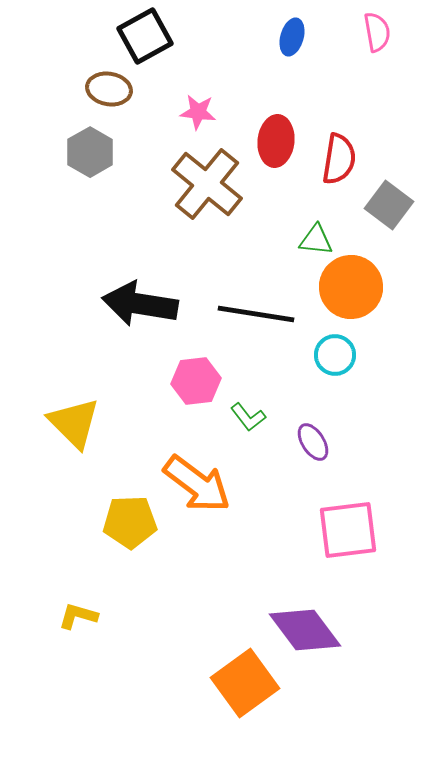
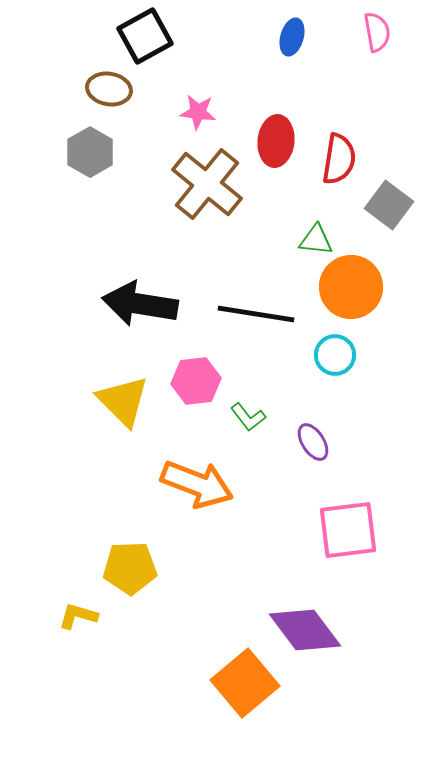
yellow triangle: moved 49 px right, 22 px up
orange arrow: rotated 16 degrees counterclockwise
yellow pentagon: moved 46 px down
orange square: rotated 4 degrees counterclockwise
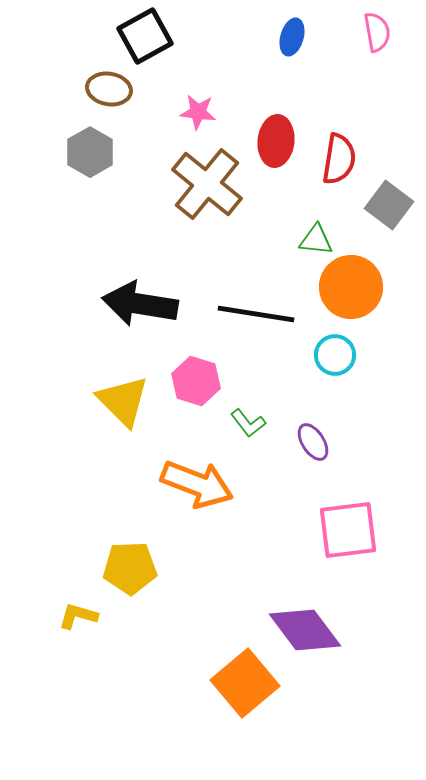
pink hexagon: rotated 24 degrees clockwise
green L-shape: moved 6 px down
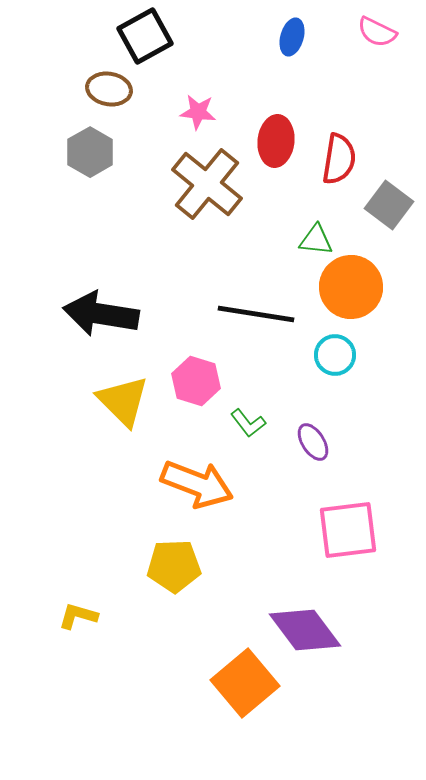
pink semicircle: rotated 126 degrees clockwise
black arrow: moved 39 px left, 10 px down
yellow pentagon: moved 44 px right, 2 px up
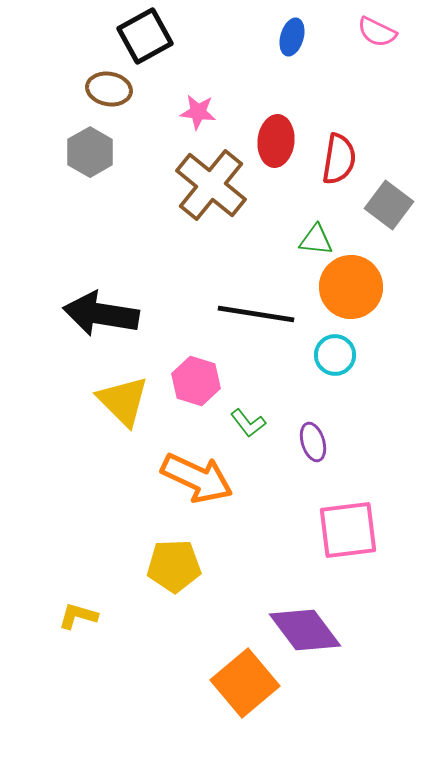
brown cross: moved 4 px right, 1 px down
purple ellipse: rotated 15 degrees clockwise
orange arrow: moved 6 px up; rotated 4 degrees clockwise
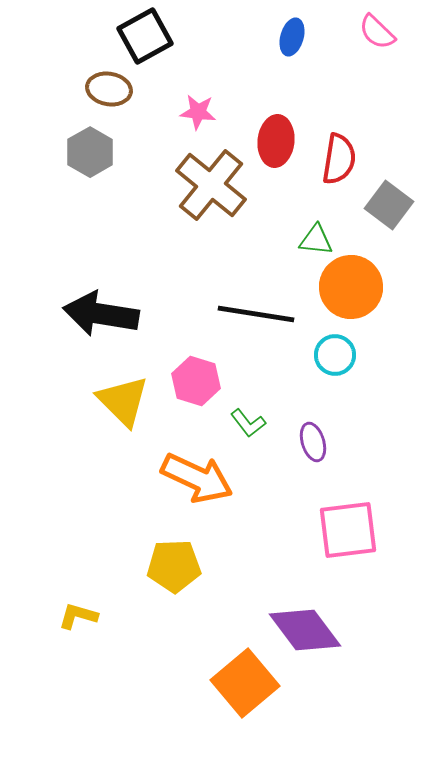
pink semicircle: rotated 18 degrees clockwise
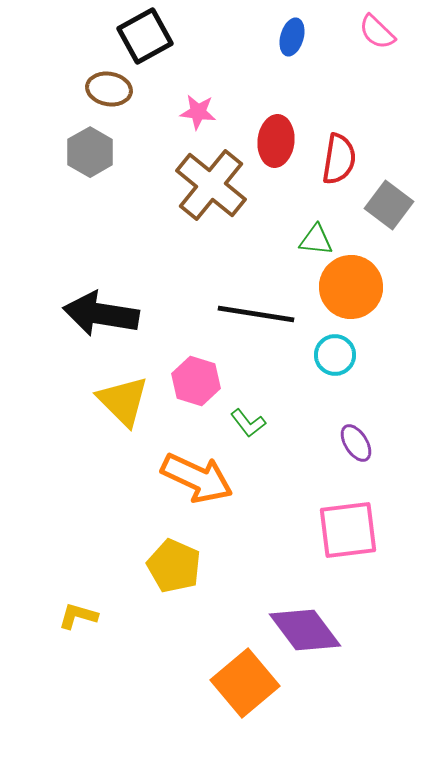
purple ellipse: moved 43 px right, 1 px down; rotated 15 degrees counterclockwise
yellow pentagon: rotated 26 degrees clockwise
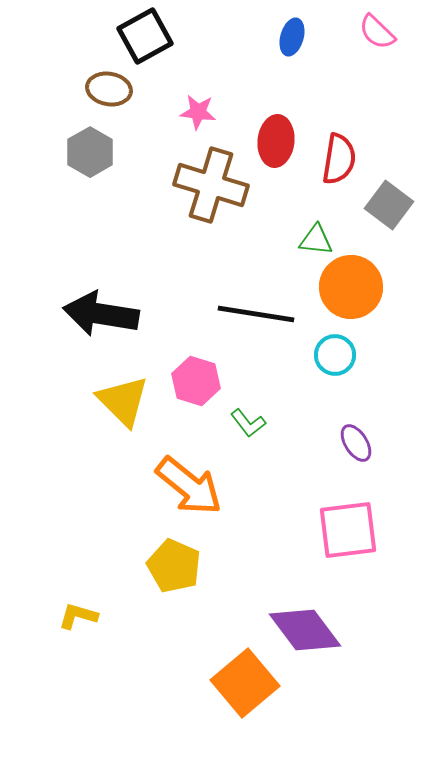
brown cross: rotated 22 degrees counterclockwise
orange arrow: moved 8 px left, 8 px down; rotated 14 degrees clockwise
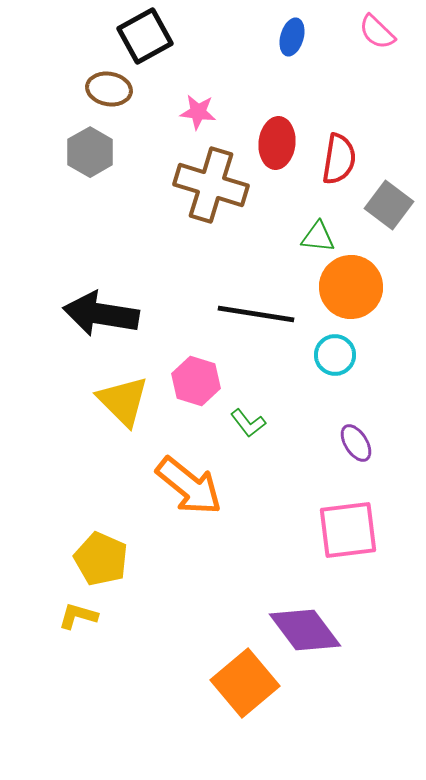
red ellipse: moved 1 px right, 2 px down
green triangle: moved 2 px right, 3 px up
yellow pentagon: moved 73 px left, 7 px up
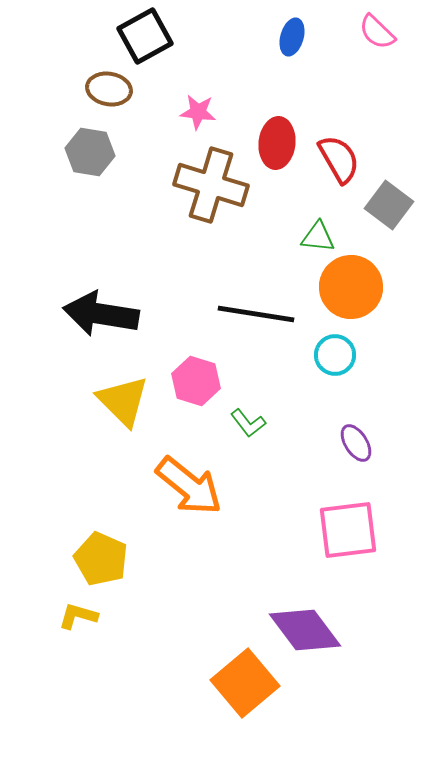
gray hexagon: rotated 21 degrees counterclockwise
red semicircle: rotated 39 degrees counterclockwise
